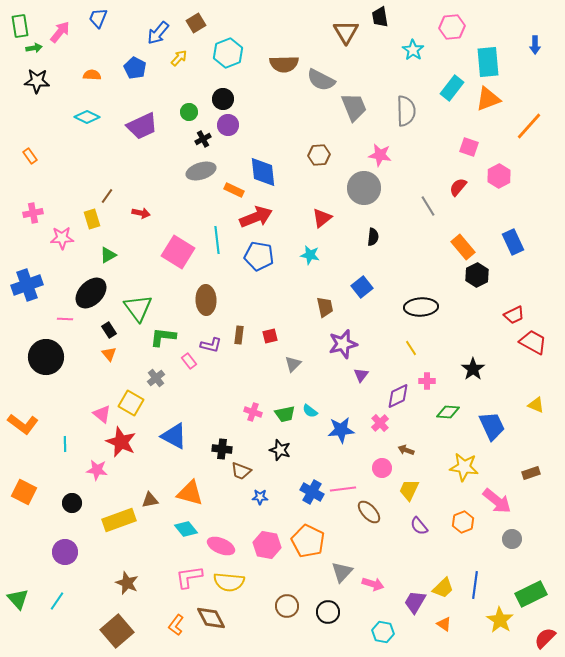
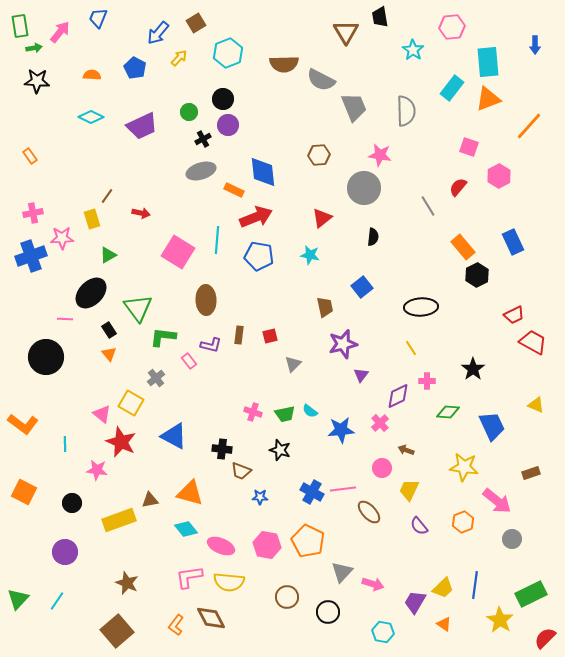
cyan diamond at (87, 117): moved 4 px right
cyan line at (217, 240): rotated 12 degrees clockwise
blue cross at (27, 285): moved 4 px right, 29 px up
green triangle at (18, 599): rotated 25 degrees clockwise
brown circle at (287, 606): moved 9 px up
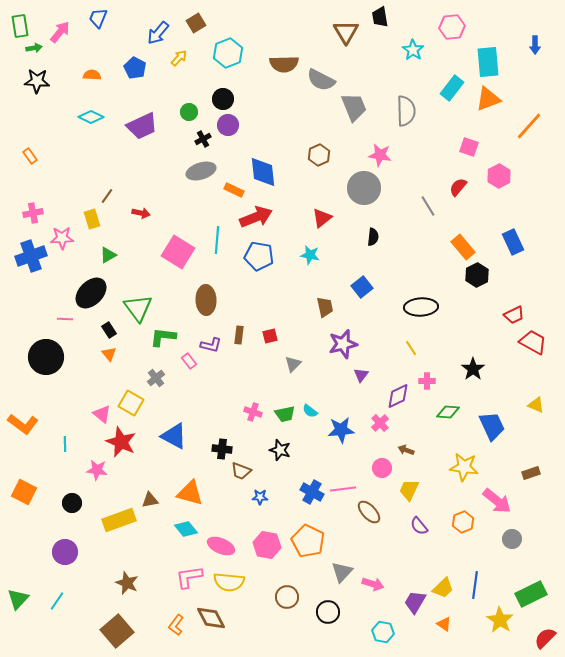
brown hexagon at (319, 155): rotated 20 degrees counterclockwise
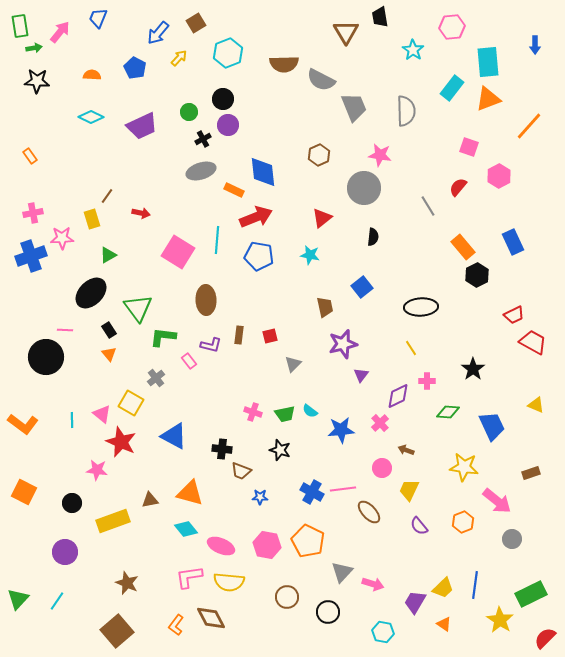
pink line at (65, 319): moved 11 px down
cyan line at (65, 444): moved 7 px right, 24 px up
yellow rectangle at (119, 520): moved 6 px left, 1 px down
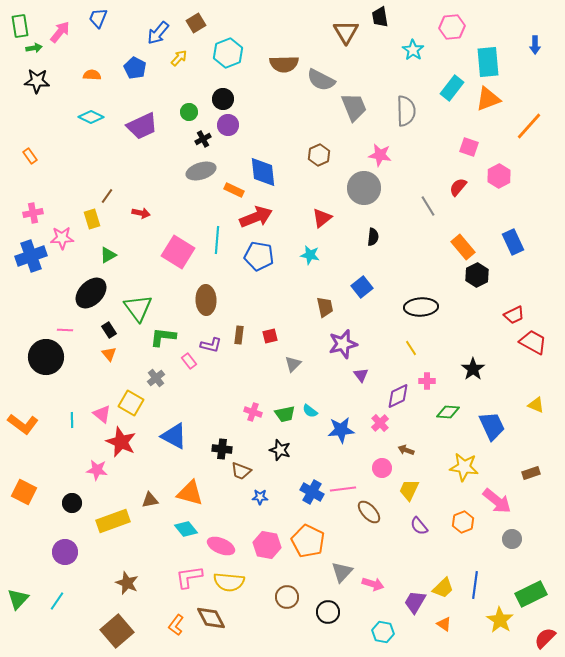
purple triangle at (361, 375): rotated 14 degrees counterclockwise
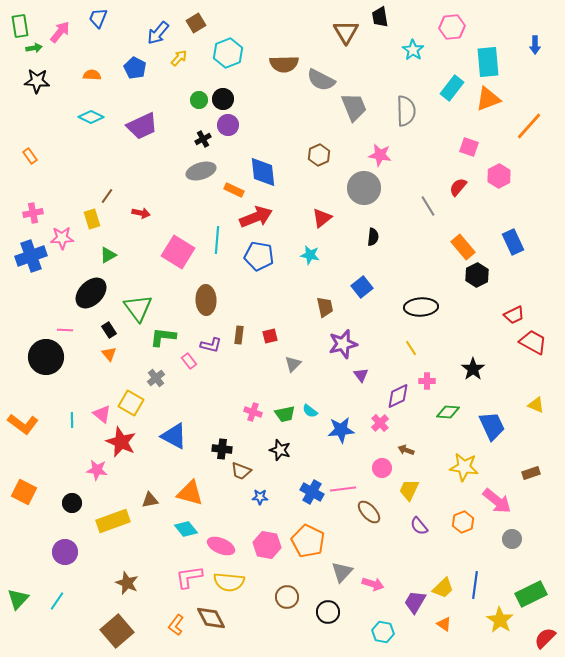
green circle at (189, 112): moved 10 px right, 12 px up
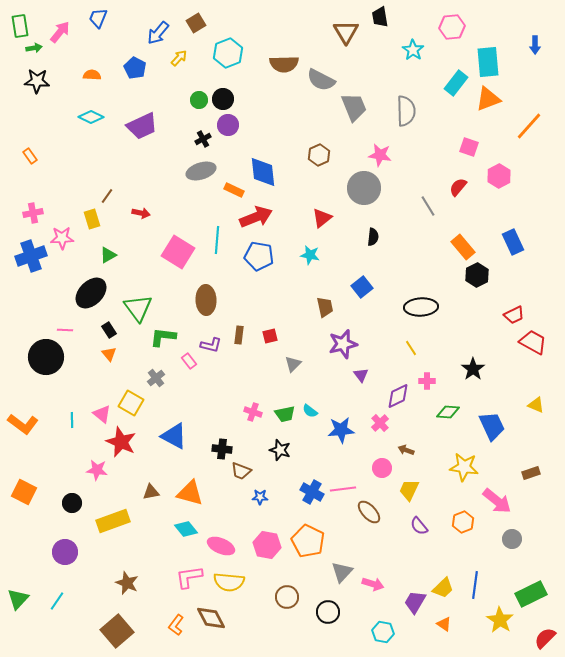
cyan rectangle at (452, 88): moved 4 px right, 5 px up
brown triangle at (150, 500): moved 1 px right, 8 px up
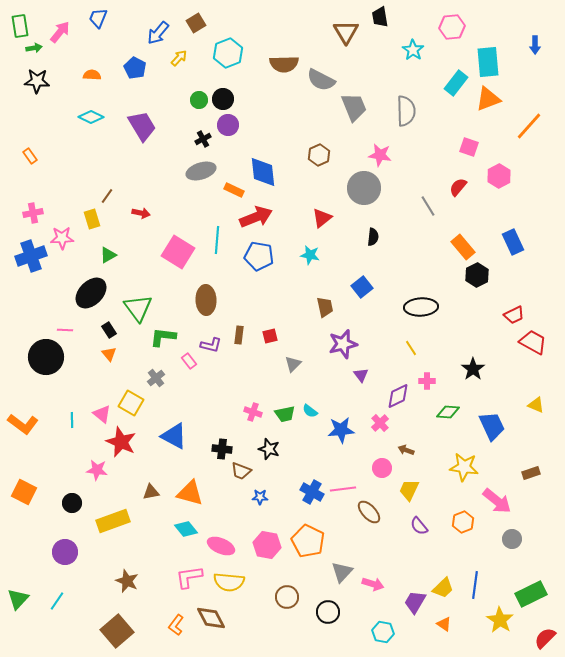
purple trapezoid at (142, 126): rotated 96 degrees counterclockwise
black star at (280, 450): moved 11 px left, 1 px up
brown star at (127, 583): moved 2 px up
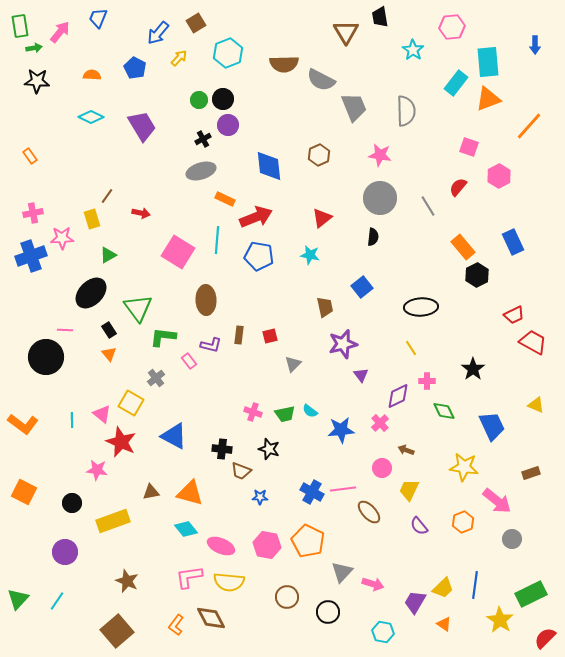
blue diamond at (263, 172): moved 6 px right, 6 px up
gray circle at (364, 188): moved 16 px right, 10 px down
orange rectangle at (234, 190): moved 9 px left, 9 px down
green diamond at (448, 412): moved 4 px left, 1 px up; rotated 60 degrees clockwise
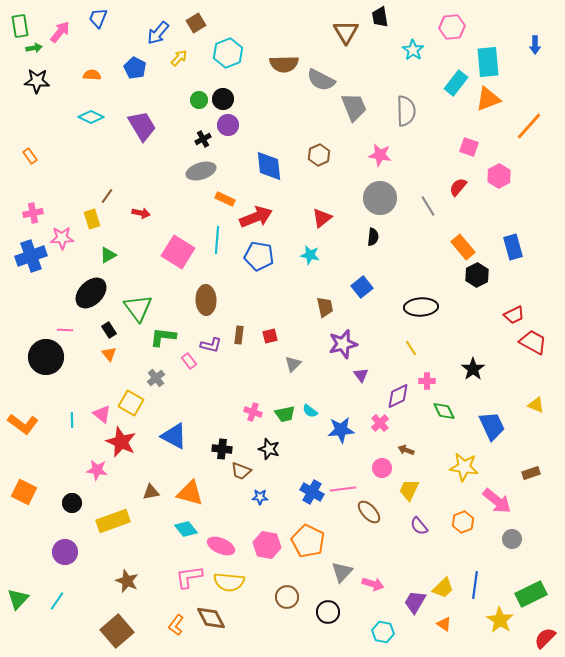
blue rectangle at (513, 242): moved 5 px down; rotated 10 degrees clockwise
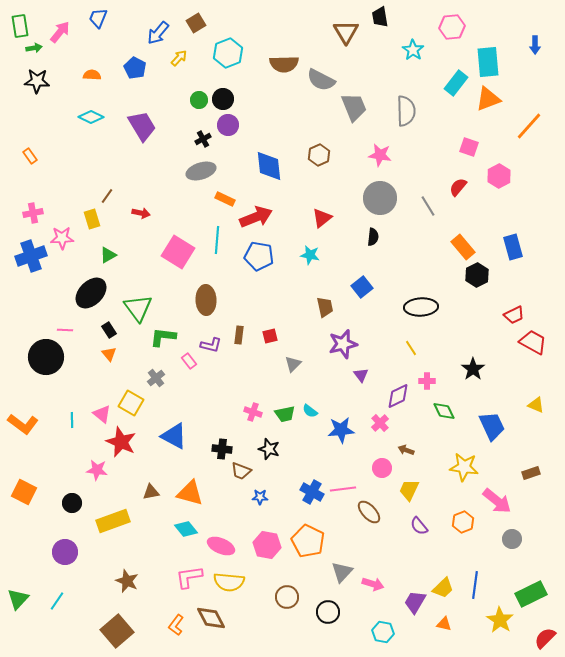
orange triangle at (444, 624): rotated 21 degrees counterclockwise
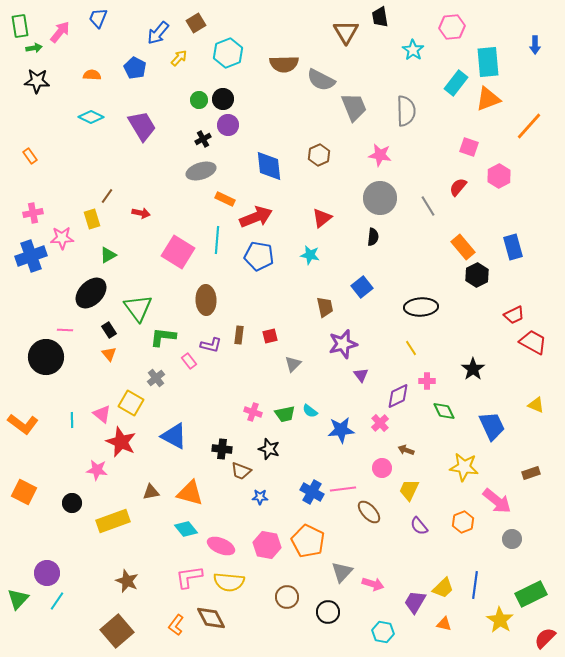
purple circle at (65, 552): moved 18 px left, 21 px down
